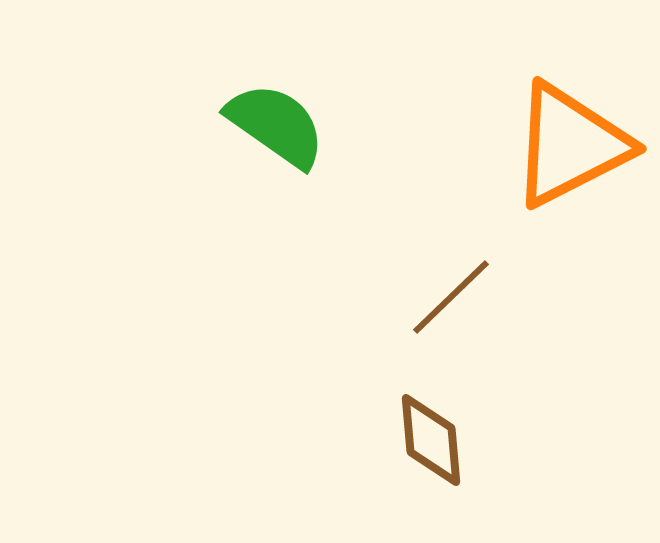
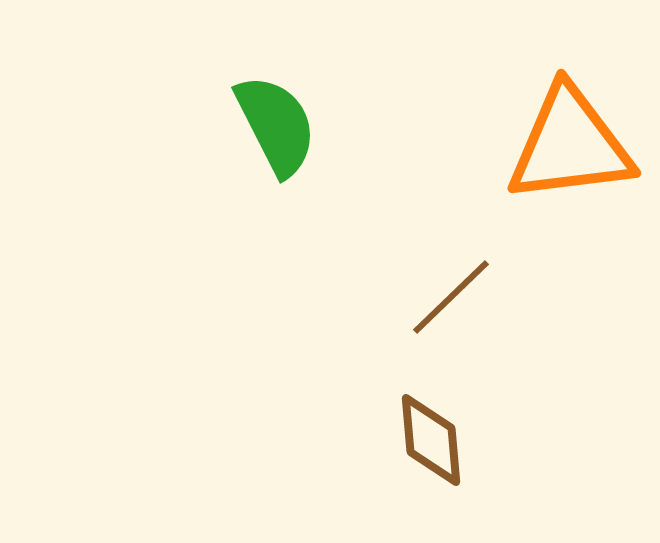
green semicircle: rotated 28 degrees clockwise
orange triangle: rotated 20 degrees clockwise
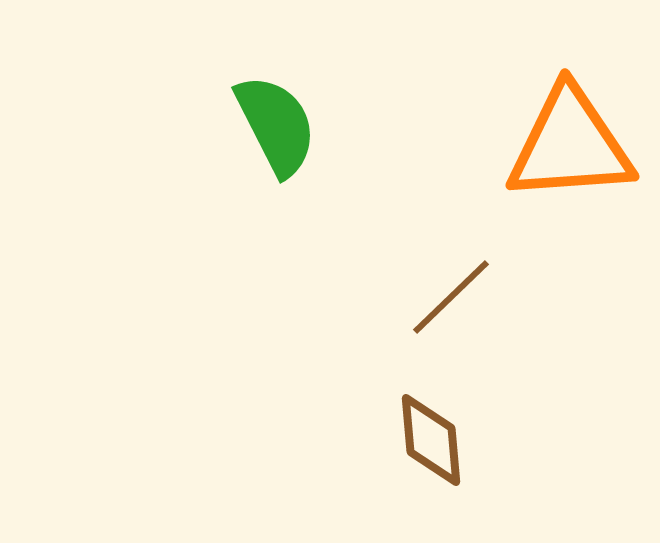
orange triangle: rotated 3 degrees clockwise
